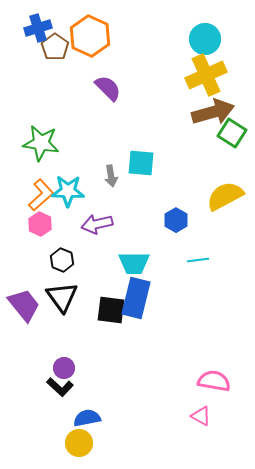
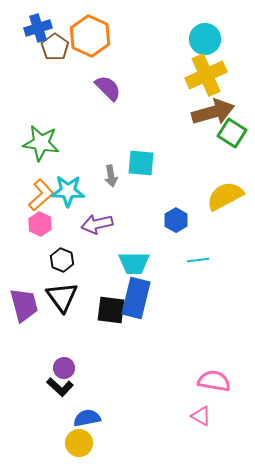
purple trapezoid: rotated 24 degrees clockwise
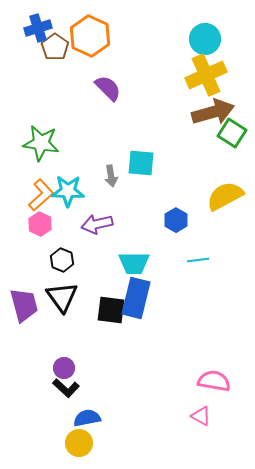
black L-shape: moved 6 px right, 1 px down
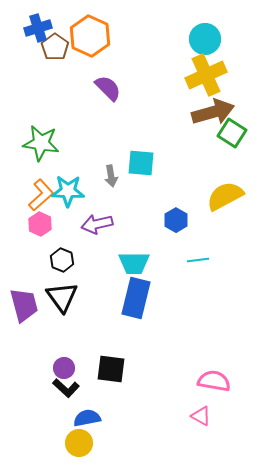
black square: moved 59 px down
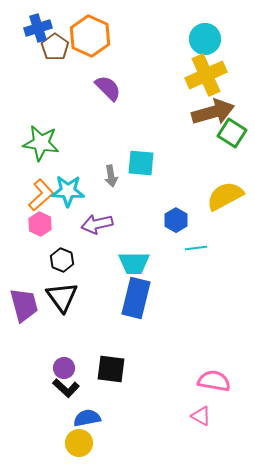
cyan line: moved 2 px left, 12 px up
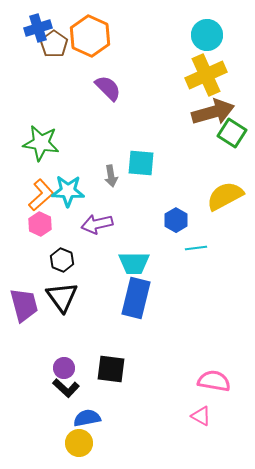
cyan circle: moved 2 px right, 4 px up
brown pentagon: moved 1 px left, 3 px up
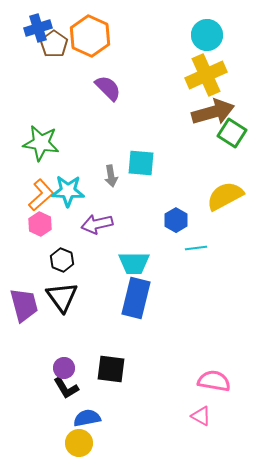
black L-shape: rotated 16 degrees clockwise
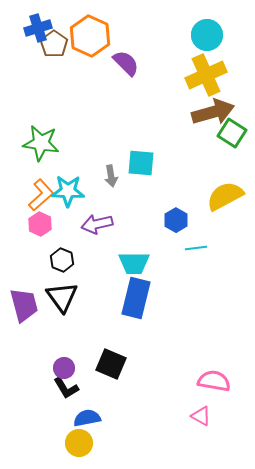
purple semicircle: moved 18 px right, 25 px up
black square: moved 5 px up; rotated 16 degrees clockwise
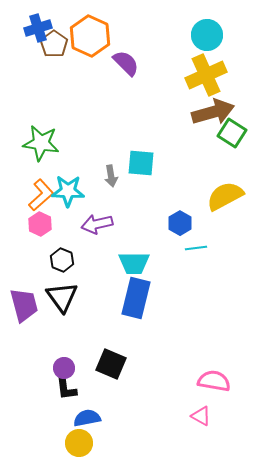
blue hexagon: moved 4 px right, 3 px down
black L-shape: rotated 24 degrees clockwise
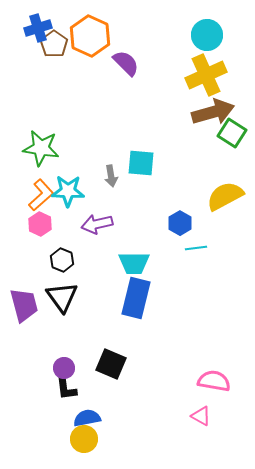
green star: moved 5 px down
yellow circle: moved 5 px right, 4 px up
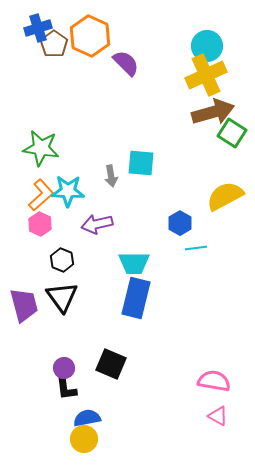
cyan circle: moved 11 px down
pink triangle: moved 17 px right
